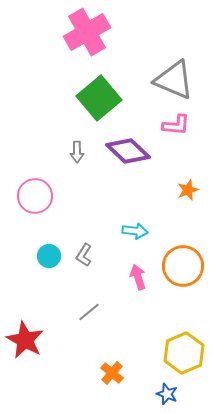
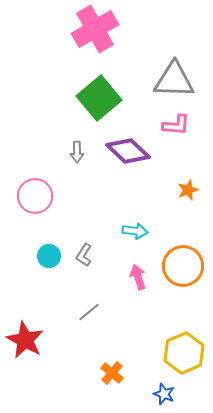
pink cross: moved 8 px right, 3 px up
gray triangle: rotated 21 degrees counterclockwise
blue star: moved 3 px left
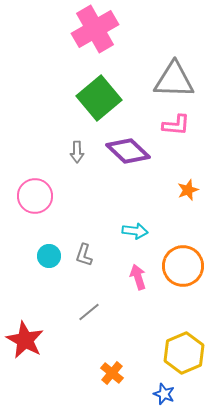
gray L-shape: rotated 15 degrees counterclockwise
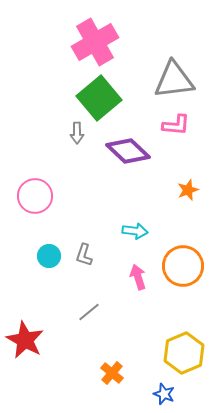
pink cross: moved 13 px down
gray triangle: rotated 9 degrees counterclockwise
gray arrow: moved 19 px up
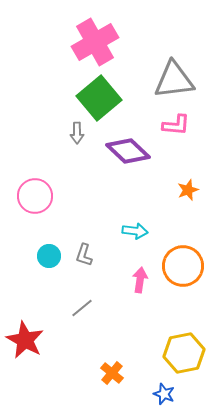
pink arrow: moved 2 px right, 3 px down; rotated 25 degrees clockwise
gray line: moved 7 px left, 4 px up
yellow hexagon: rotated 12 degrees clockwise
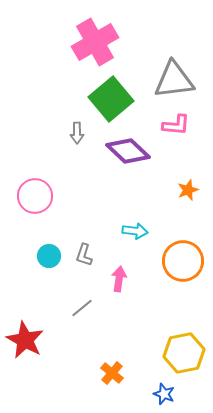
green square: moved 12 px right, 1 px down
orange circle: moved 5 px up
pink arrow: moved 21 px left, 1 px up
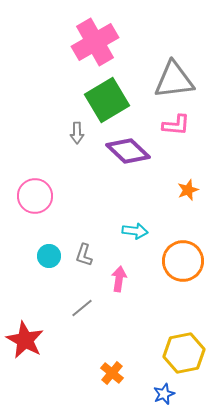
green square: moved 4 px left, 1 px down; rotated 9 degrees clockwise
blue star: rotated 30 degrees clockwise
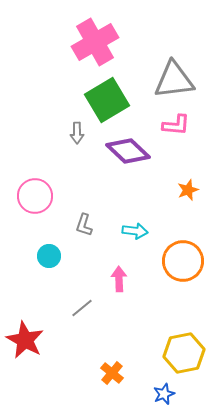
gray L-shape: moved 30 px up
pink arrow: rotated 10 degrees counterclockwise
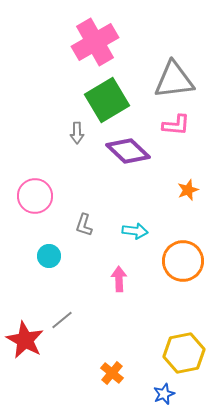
gray line: moved 20 px left, 12 px down
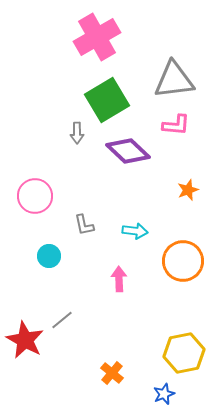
pink cross: moved 2 px right, 5 px up
gray L-shape: rotated 30 degrees counterclockwise
